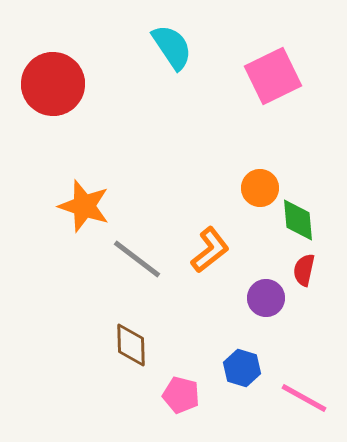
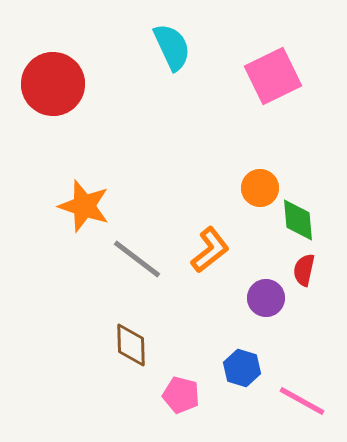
cyan semicircle: rotated 9 degrees clockwise
pink line: moved 2 px left, 3 px down
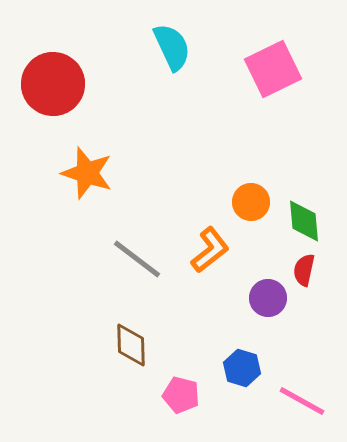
pink square: moved 7 px up
orange circle: moved 9 px left, 14 px down
orange star: moved 3 px right, 33 px up
green diamond: moved 6 px right, 1 px down
purple circle: moved 2 px right
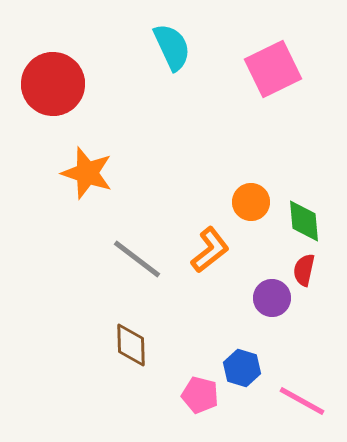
purple circle: moved 4 px right
pink pentagon: moved 19 px right
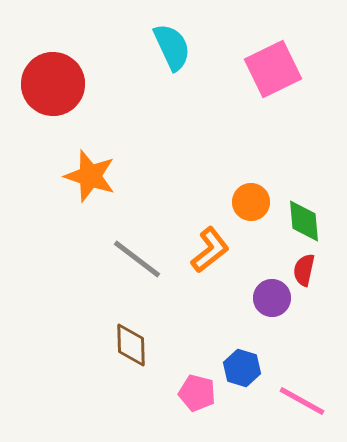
orange star: moved 3 px right, 3 px down
pink pentagon: moved 3 px left, 2 px up
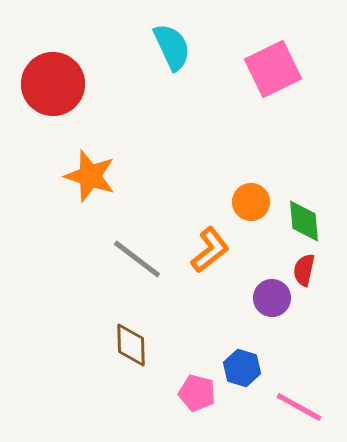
pink line: moved 3 px left, 6 px down
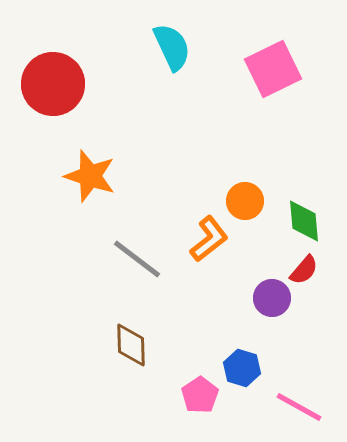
orange circle: moved 6 px left, 1 px up
orange L-shape: moved 1 px left, 11 px up
red semicircle: rotated 152 degrees counterclockwise
pink pentagon: moved 3 px right, 2 px down; rotated 24 degrees clockwise
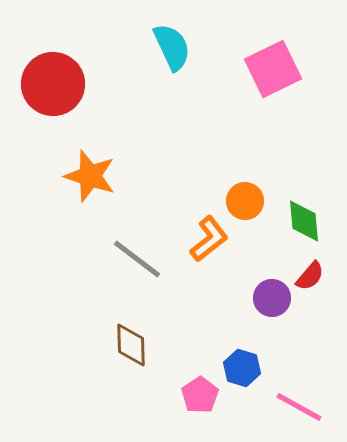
red semicircle: moved 6 px right, 6 px down
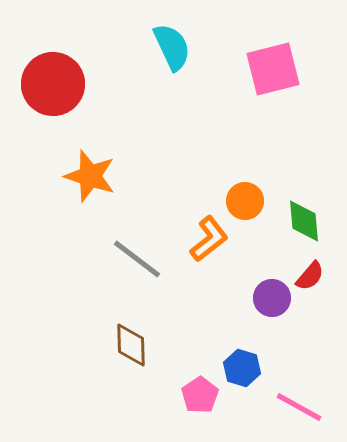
pink square: rotated 12 degrees clockwise
